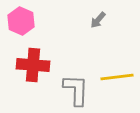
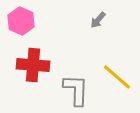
yellow line: rotated 48 degrees clockwise
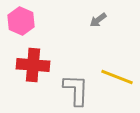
gray arrow: rotated 12 degrees clockwise
yellow line: rotated 20 degrees counterclockwise
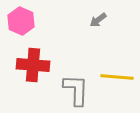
yellow line: rotated 16 degrees counterclockwise
